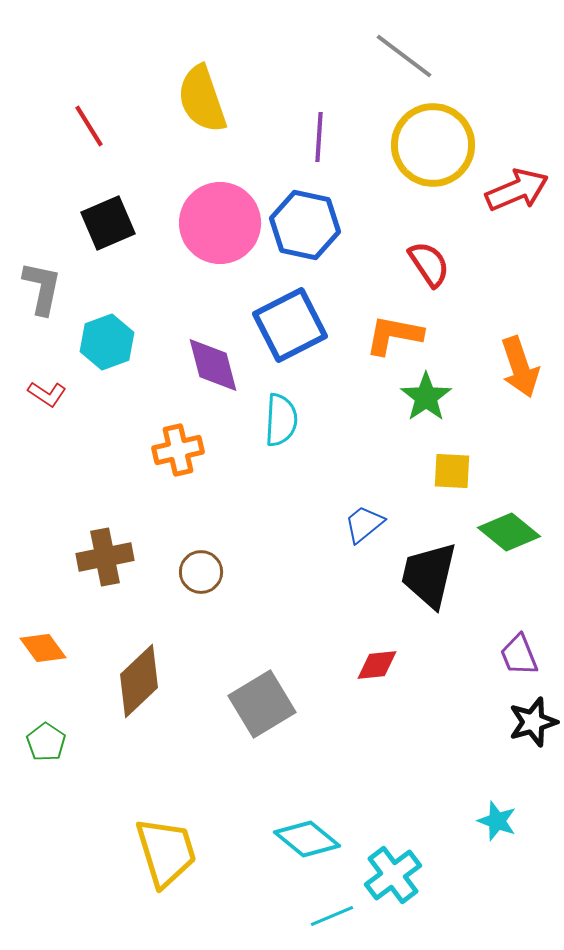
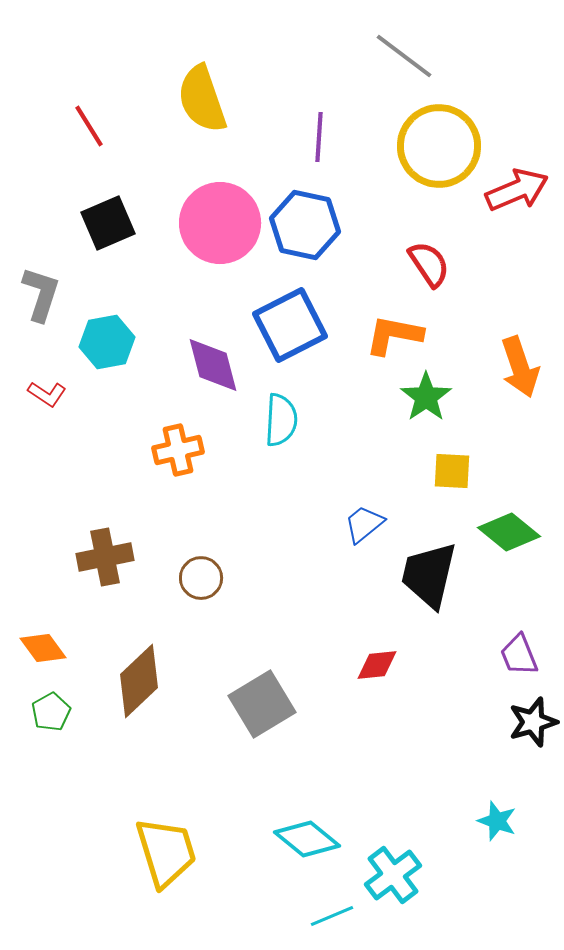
yellow circle: moved 6 px right, 1 px down
gray L-shape: moved 1 px left, 6 px down; rotated 6 degrees clockwise
cyan hexagon: rotated 10 degrees clockwise
brown circle: moved 6 px down
green pentagon: moved 5 px right, 30 px up; rotated 9 degrees clockwise
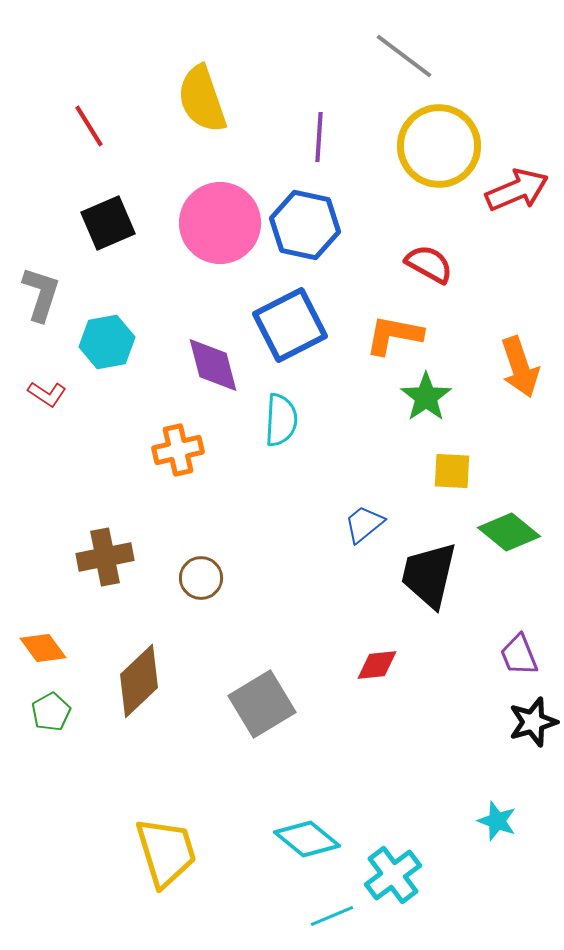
red semicircle: rotated 27 degrees counterclockwise
